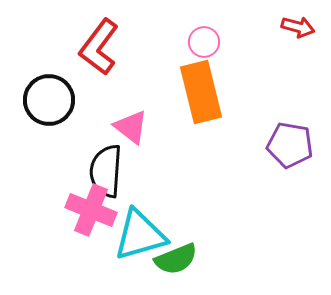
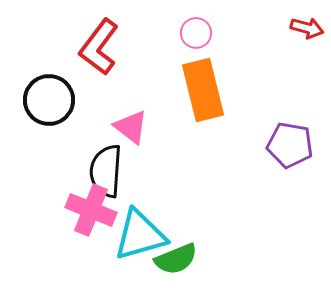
red arrow: moved 9 px right, 1 px down
pink circle: moved 8 px left, 9 px up
orange rectangle: moved 2 px right, 2 px up
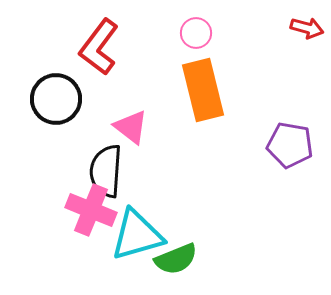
black circle: moved 7 px right, 1 px up
cyan triangle: moved 3 px left
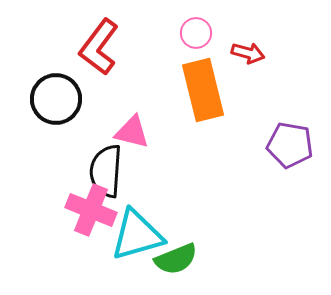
red arrow: moved 59 px left, 25 px down
pink triangle: moved 1 px right, 5 px down; rotated 24 degrees counterclockwise
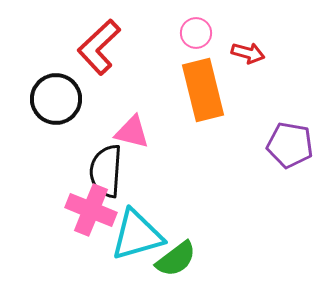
red L-shape: rotated 10 degrees clockwise
green semicircle: rotated 15 degrees counterclockwise
